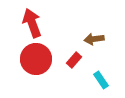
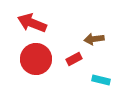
red arrow: rotated 48 degrees counterclockwise
red rectangle: moved 1 px up; rotated 21 degrees clockwise
cyan rectangle: rotated 42 degrees counterclockwise
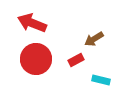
brown arrow: rotated 24 degrees counterclockwise
red rectangle: moved 2 px right, 1 px down
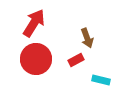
red arrow: moved 2 px right; rotated 100 degrees clockwise
brown arrow: moved 7 px left, 1 px up; rotated 78 degrees counterclockwise
